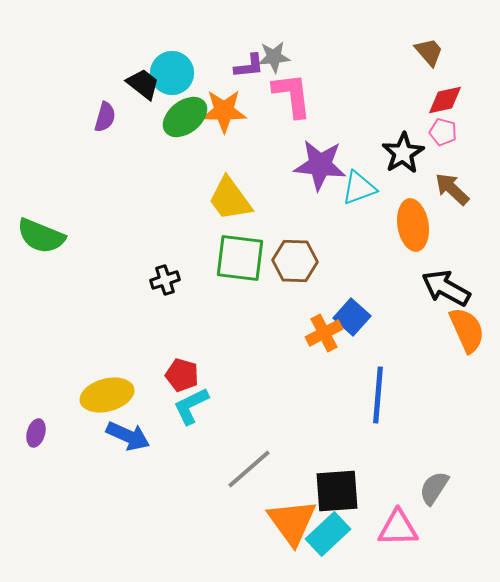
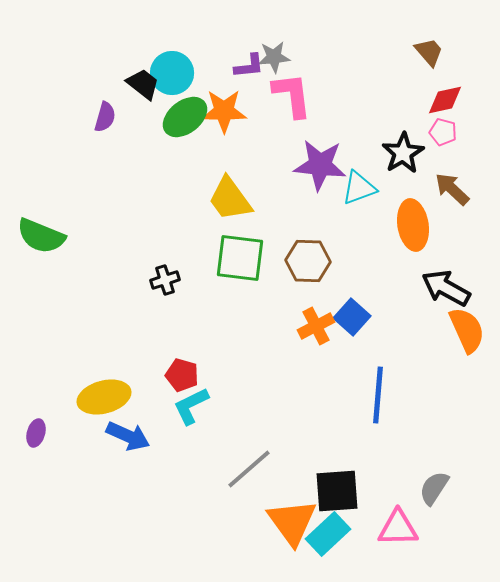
brown hexagon: moved 13 px right
orange cross: moved 8 px left, 7 px up
yellow ellipse: moved 3 px left, 2 px down
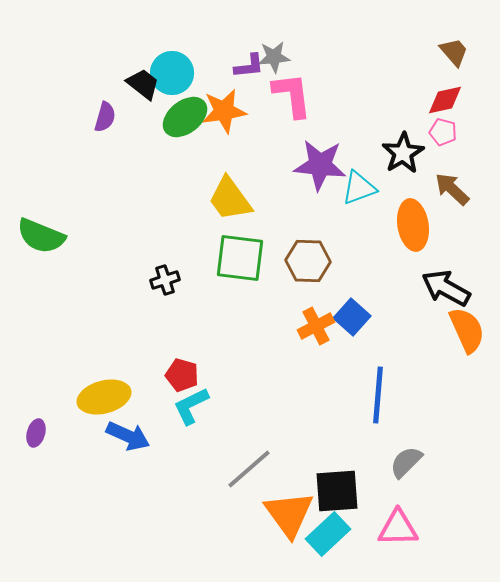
brown trapezoid: moved 25 px right
orange star: rotated 9 degrees counterclockwise
gray semicircle: moved 28 px left, 26 px up; rotated 12 degrees clockwise
orange triangle: moved 3 px left, 8 px up
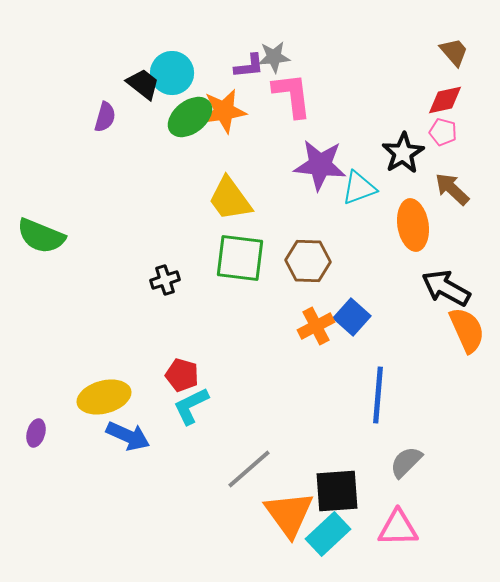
green ellipse: moved 5 px right
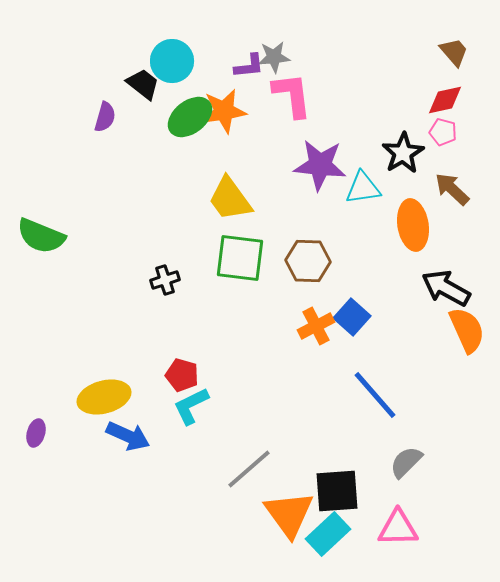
cyan circle: moved 12 px up
cyan triangle: moved 4 px right; rotated 12 degrees clockwise
blue line: moved 3 px left; rotated 46 degrees counterclockwise
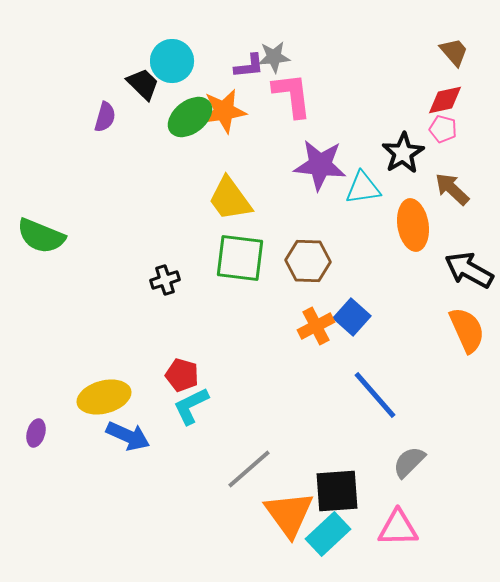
black trapezoid: rotated 6 degrees clockwise
pink pentagon: moved 3 px up
black arrow: moved 23 px right, 18 px up
gray semicircle: moved 3 px right
